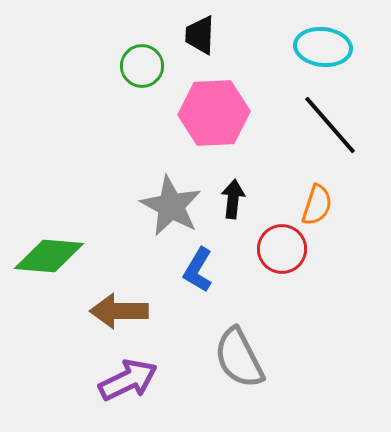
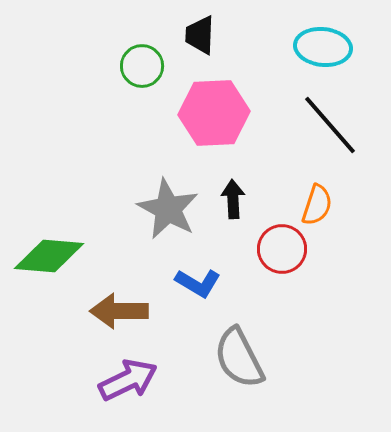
black arrow: rotated 9 degrees counterclockwise
gray star: moved 3 px left, 3 px down
blue L-shape: moved 13 px down; rotated 90 degrees counterclockwise
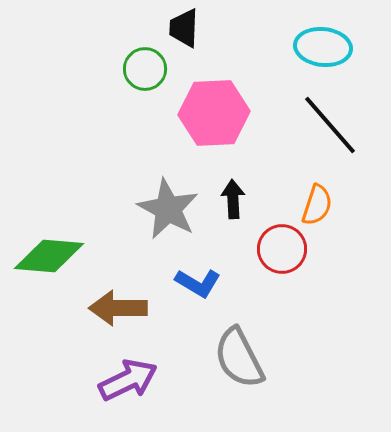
black trapezoid: moved 16 px left, 7 px up
green circle: moved 3 px right, 3 px down
brown arrow: moved 1 px left, 3 px up
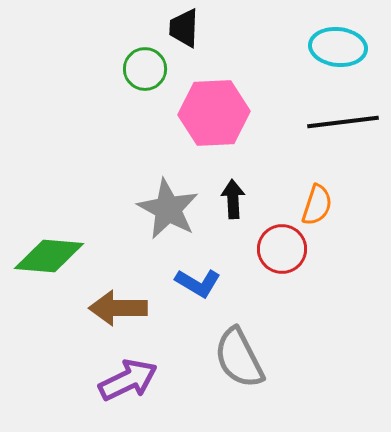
cyan ellipse: moved 15 px right
black line: moved 13 px right, 3 px up; rotated 56 degrees counterclockwise
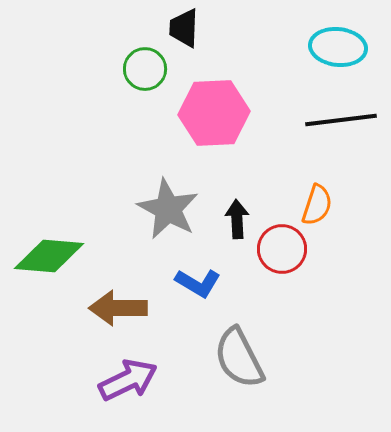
black line: moved 2 px left, 2 px up
black arrow: moved 4 px right, 20 px down
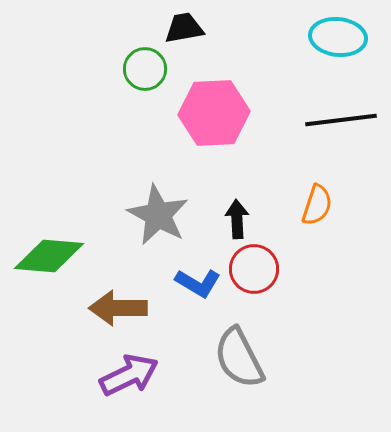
black trapezoid: rotated 78 degrees clockwise
cyan ellipse: moved 10 px up
gray star: moved 10 px left, 6 px down
red circle: moved 28 px left, 20 px down
purple arrow: moved 1 px right, 5 px up
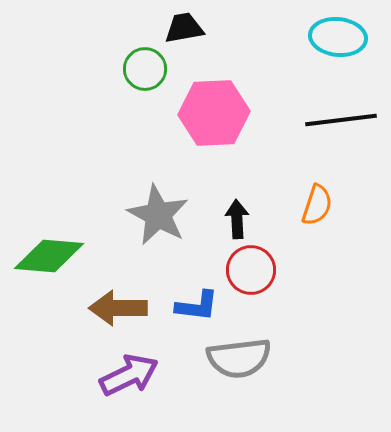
red circle: moved 3 px left, 1 px down
blue L-shape: moved 1 px left, 23 px down; rotated 24 degrees counterclockwise
gray semicircle: rotated 70 degrees counterclockwise
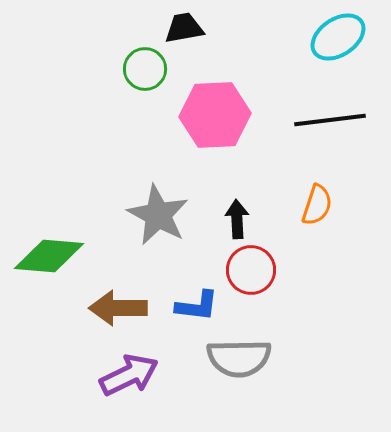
cyan ellipse: rotated 40 degrees counterclockwise
pink hexagon: moved 1 px right, 2 px down
black line: moved 11 px left
gray semicircle: rotated 6 degrees clockwise
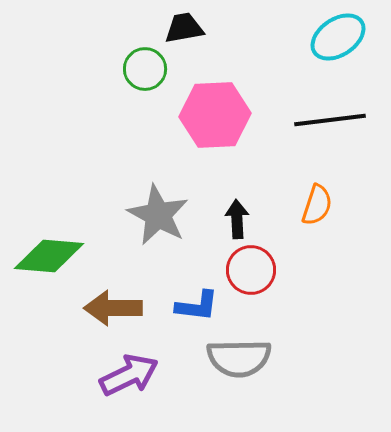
brown arrow: moved 5 px left
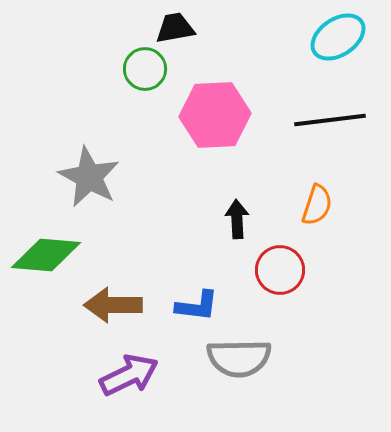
black trapezoid: moved 9 px left
gray star: moved 69 px left, 38 px up
green diamond: moved 3 px left, 1 px up
red circle: moved 29 px right
brown arrow: moved 3 px up
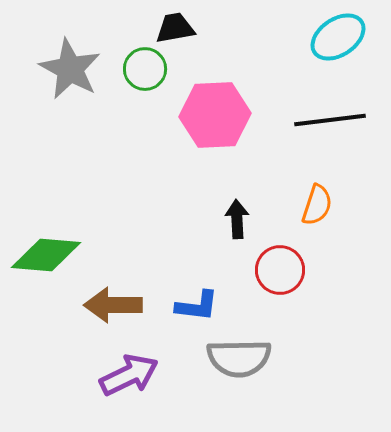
gray star: moved 19 px left, 108 px up
